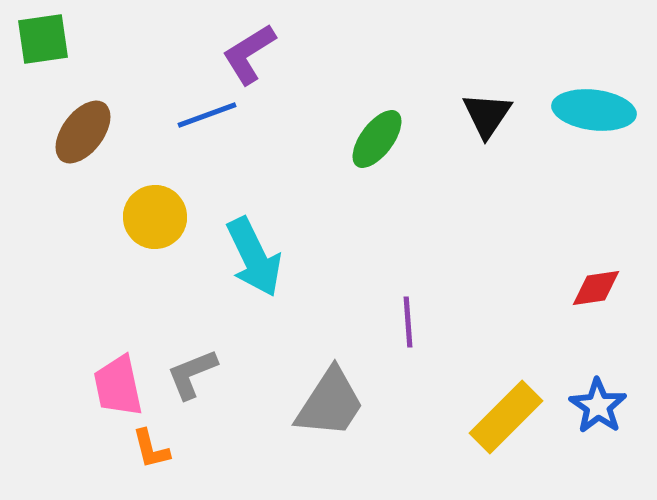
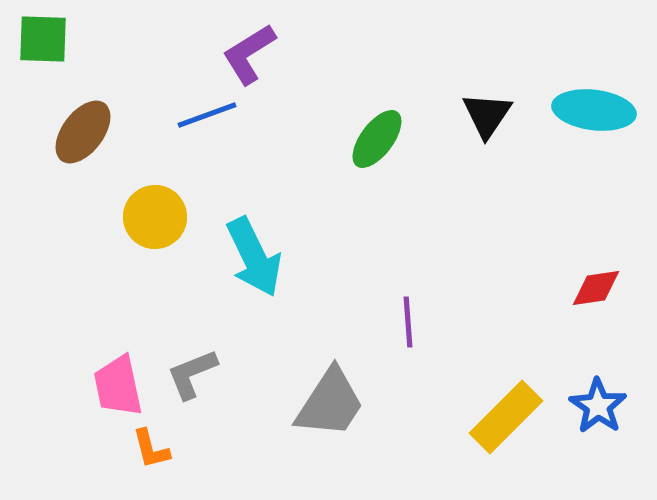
green square: rotated 10 degrees clockwise
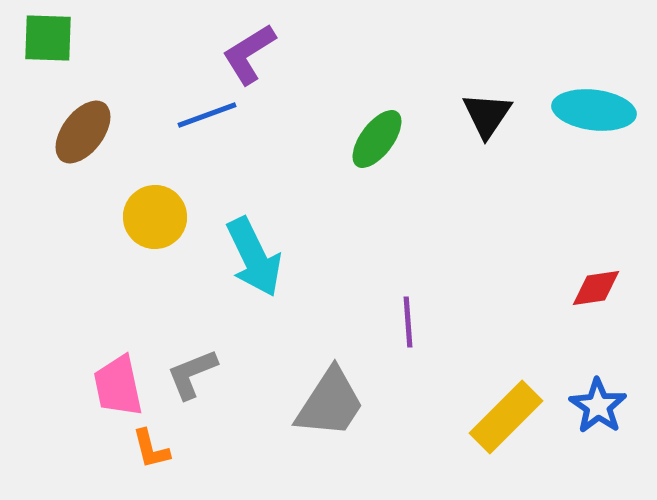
green square: moved 5 px right, 1 px up
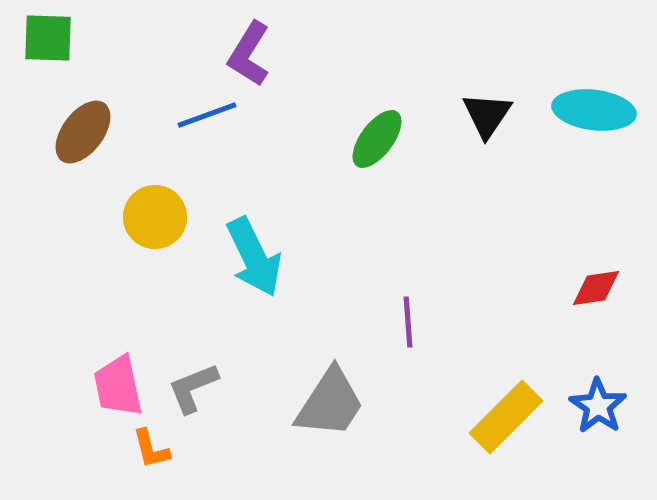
purple L-shape: rotated 26 degrees counterclockwise
gray L-shape: moved 1 px right, 14 px down
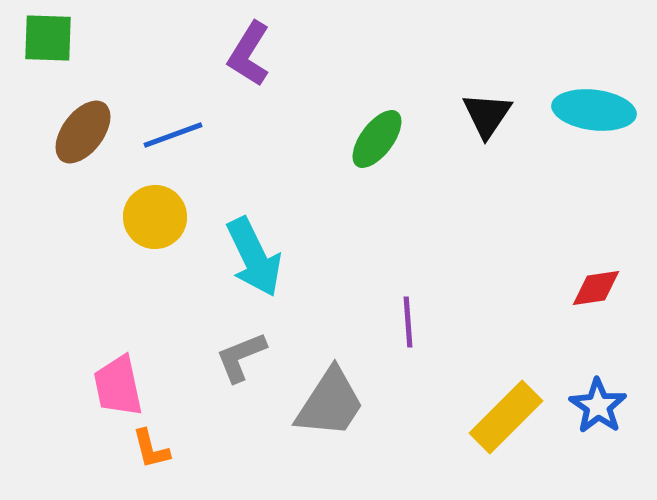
blue line: moved 34 px left, 20 px down
gray L-shape: moved 48 px right, 31 px up
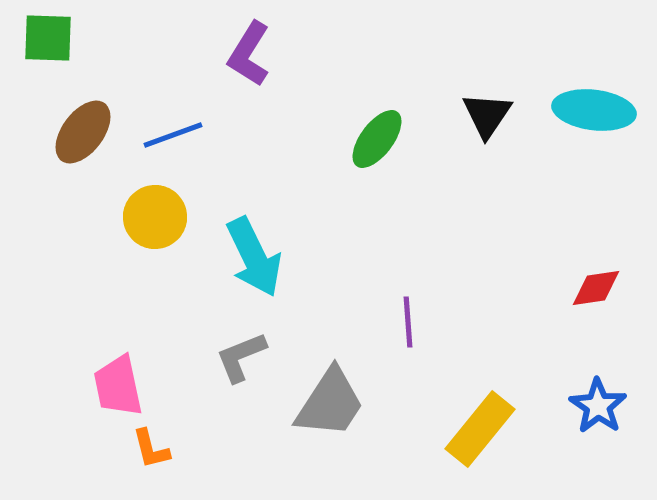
yellow rectangle: moved 26 px left, 12 px down; rotated 6 degrees counterclockwise
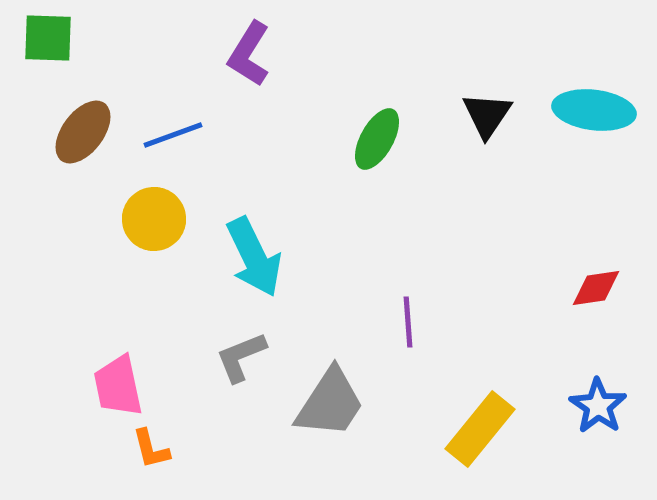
green ellipse: rotated 8 degrees counterclockwise
yellow circle: moved 1 px left, 2 px down
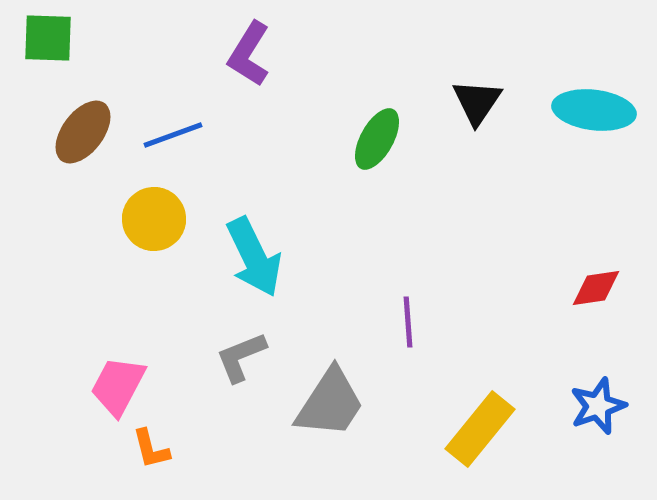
black triangle: moved 10 px left, 13 px up
pink trapezoid: rotated 40 degrees clockwise
blue star: rotated 18 degrees clockwise
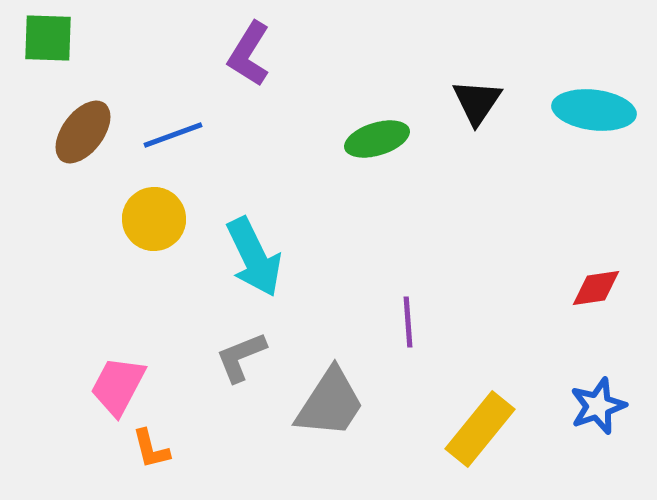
green ellipse: rotated 44 degrees clockwise
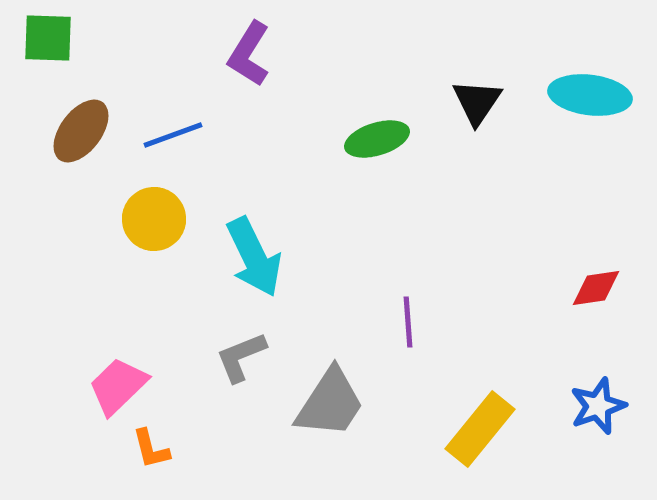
cyan ellipse: moved 4 px left, 15 px up
brown ellipse: moved 2 px left, 1 px up
pink trapezoid: rotated 18 degrees clockwise
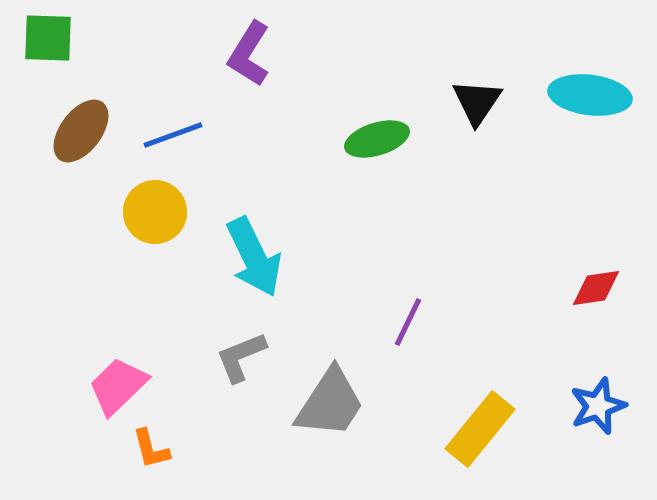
yellow circle: moved 1 px right, 7 px up
purple line: rotated 30 degrees clockwise
